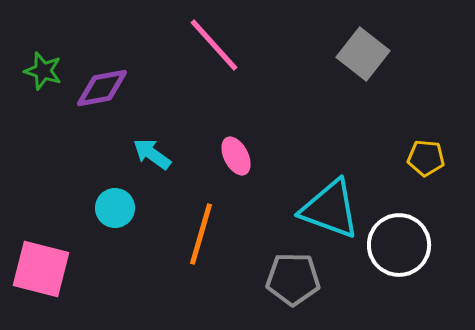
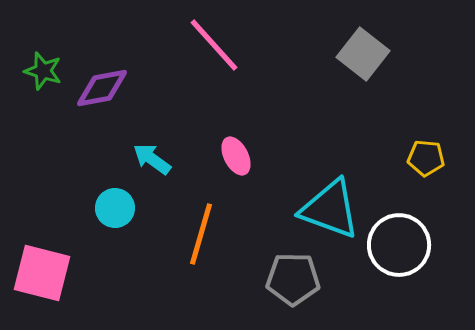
cyan arrow: moved 5 px down
pink square: moved 1 px right, 4 px down
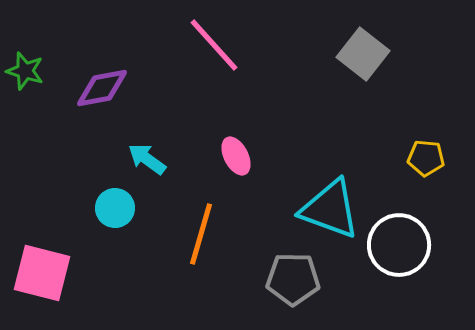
green star: moved 18 px left
cyan arrow: moved 5 px left
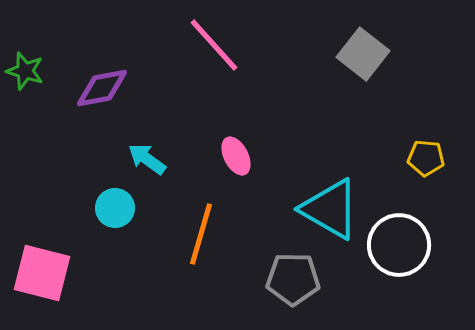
cyan triangle: rotated 10 degrees clockwise
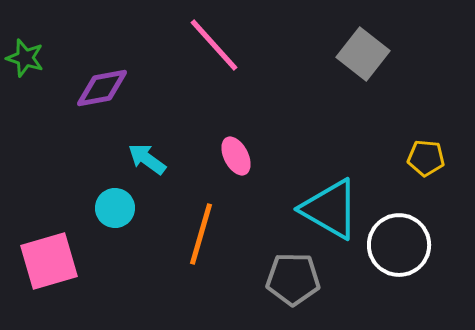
green star: moved 13 px up
pink square: moved 7 px right, 12 px up; rotated 30 degrees counterclockwise
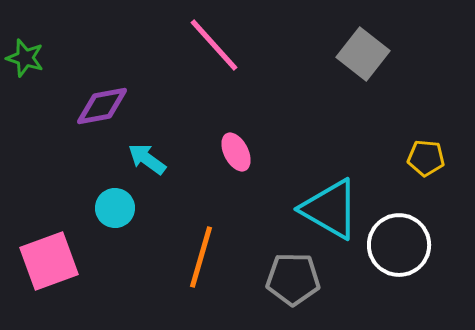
purple diamond: moved 18 px down
pink ellipse: moved 4 px up
orange line: moved 23 px down
pink square: rotated 4 degrees counterclockwise
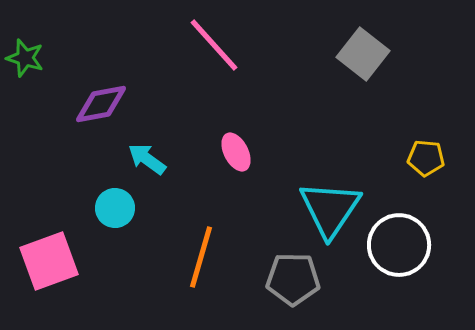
purple diamond: moved 1 px left, 2 px up
cyan triangle: rotated 34 degrees clockwise
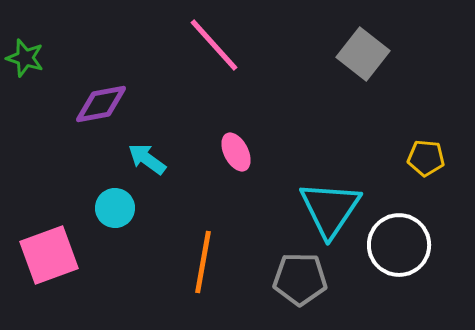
orange line: moved 2 px right, 5 px down; rotated 6 degrees counterclockwise
pink square: moved 6 px up
gray pentagon: moved 7 px right
